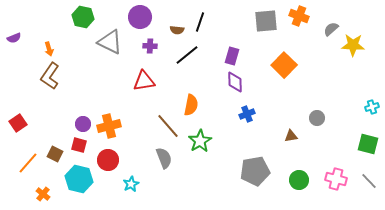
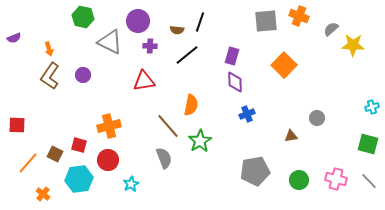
purple circle at (140, 17): moved 2 px left, 4 px down
red square at (18, 123): moved 1 px left, 2 px down; rotated 36 degrees clockwise
purple circle at (83, 124): moved 49 px up
cyan hexagon at (79, 179): rotated 20 degrees counterclockwise
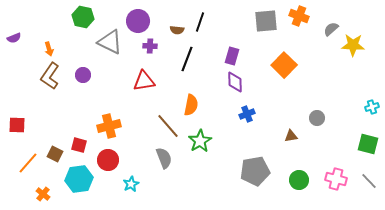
black line at (187, 55): moved 4 px down; rotated 30 degrees counterclockwise
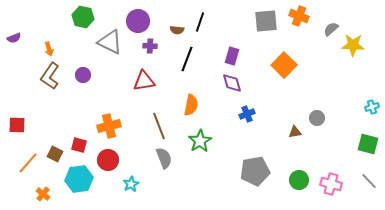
purple diamond at (235, 82): moved 3 px left, 1 px down; rotated 15 degrees counterclockwise
brown line at (168, 126): moved 9 px left; rotated 20 degrees clockwise
brown triangle at (291, 136): moved 4 px right, 4 px up
pink cross at (336, 179): moved 5 px left, 5 px down
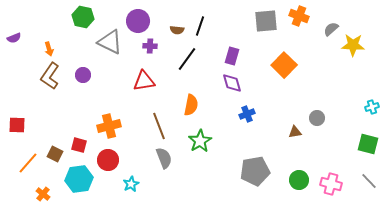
black line at (200, 22): moved 4 px down
black line at (187, 59): rotated 15 degrees clockwise
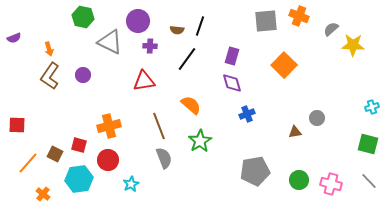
orange semicircle at (191, 105): rotated 60 degrees counterclockwise
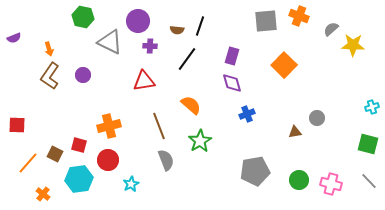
gray semicircle at (164, 158): moved 2 px right, 2 px down
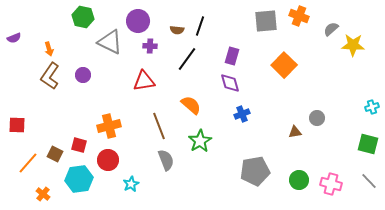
purple diamond at (232, 83): moved 2 px left
blue cross at (247, 114): moved 5 px left
